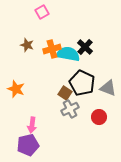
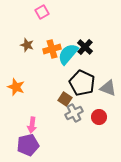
cyan semicircle: rotated 60 degrees counterclockwise
orange star: moved 2 px up
brown square: moved 6 px down
gray cross: moved 4 px right, 4 px down
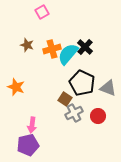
red circle: moved 1 px left, 1 px up
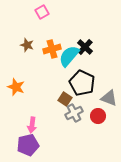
cyan semicircle: moved 1 px right, 2 px down
gray triangle: moved 1 px right, 10 px down
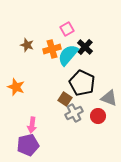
pink square: moved 25 px right, 17 px down
cyan semicircle: moved 1 px left, 1 px up
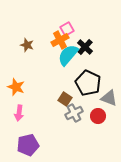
orange cross: moved 8 px right, 9 px up; rotated 12 degrees counterclockwise
black pentagon: moved 6 px right
pink arrow: moved 13 px left, 12 px up
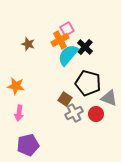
brown star: moved 1 px right, 1 px up
black pentagon: rotated 10 degrees counterclockwise
orange star: moved 1 px up; rotated 12 degrees counterclockwise
red circle: moved 2 px left, 2 px up
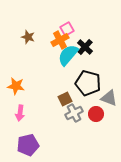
brown star: moved 7 px up
brown square: rotated 32 degrees clockwise
pink arrow: moved 1 px right
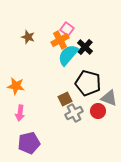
pink square: rotated 24 degrees counterclockwise
red circle: moved 2 px right, 3 px up
purple pentagon: moved 1 px right, 2 px up
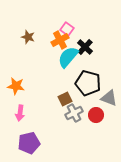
cyan semicircle: moved 2 px down
red circle: moved 2 px left, 4 px down
